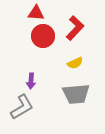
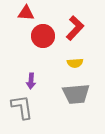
red triangle: moved 10 px left
yellow semicircle: rotated 21 degrees clockwise
gray L-shape: rotated 68 degrees counterclockwise
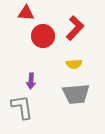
yellow semicircle: moved 1 px left, 1 px down
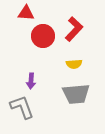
red L-shape: moved 1 px left, 1 px down
gray L-shape: rotated 12 degrees counterclockwise
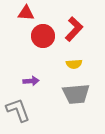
purple arrow: rotated 98 degrees counterclockwise
gray L-shape: moved 4 px left, 3 px down
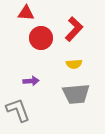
red circle: moved 2 px left, 2 px down
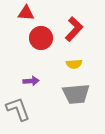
gray L-shape: moved 1 px up
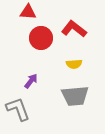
red triangle: moved 2 px right, 1 px up
red L-shape: rotated 95 degrees counterclockwise
purple arrow: rotated 49 degrees counterclockwise
gray trapezoid: moved 1 px left, 2 px down
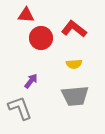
red triangle: moved 2 px left, 3 px down
gray L-shape: moved 2 px right, 1 px up
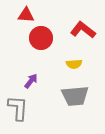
red L-shape: moved 9 px right, 1 px down
gray L-shape: moved 2 px left; rotated 24 degrees clockwise
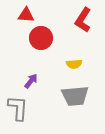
red L-shape: moved 10 px up; rotated 95 degrees counterclockwise
